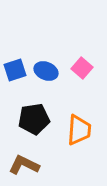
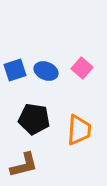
black pentagon: rotated 16 degrees clockwise
brown L-shape: rotated 140 degrees clockwise
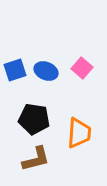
orange trapezoid: moved 3 px down
brown L-shape: moved 12 px right, 6 px up
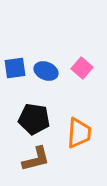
blue square: moved 2 px up; rotated 10 degrees clockwise
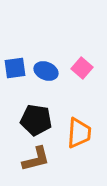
black pentagon: moved 2 px right, 1 px down
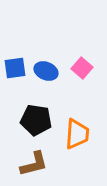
orange trapezoid: moved 2 px left, 1 px down
brown L-shape: moved 2 px left, 5 px down
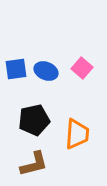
blue square: moved 1 px right, 1 px down
black pentagon: moved 2 px left; rotated 20 degrees counterclockwise
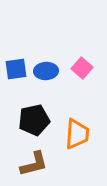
blue ellipse: rotated 25 degrees counterclockwise
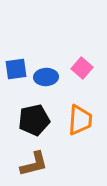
blue ellipse: moved 6 px down
orange trapezoid: moved 3 px right, 14 px up
